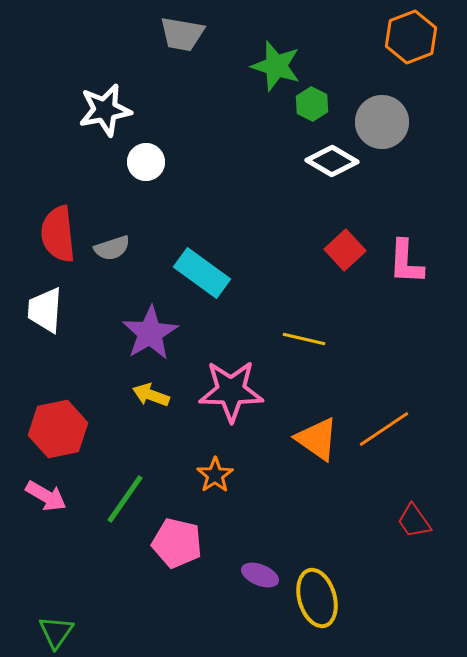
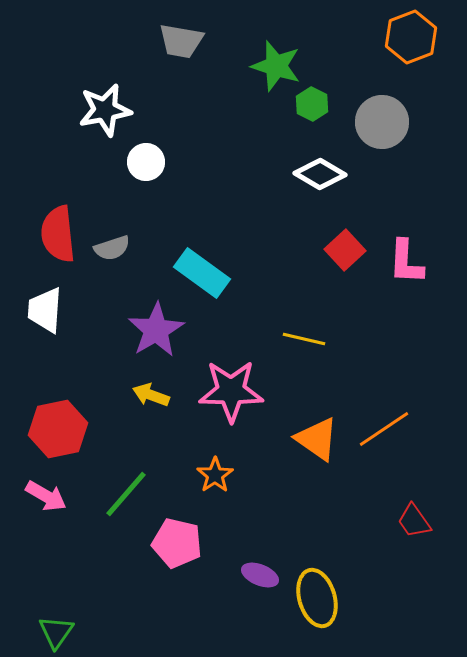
gray trapezoid: moved 1 px left, 7 px down
white diamond: moved 12 px left, 13 px down
purple star: moved 6 px right, 3 px up
green line: moved 1 px right, 5 px up; rotated 6 degrees clockwise
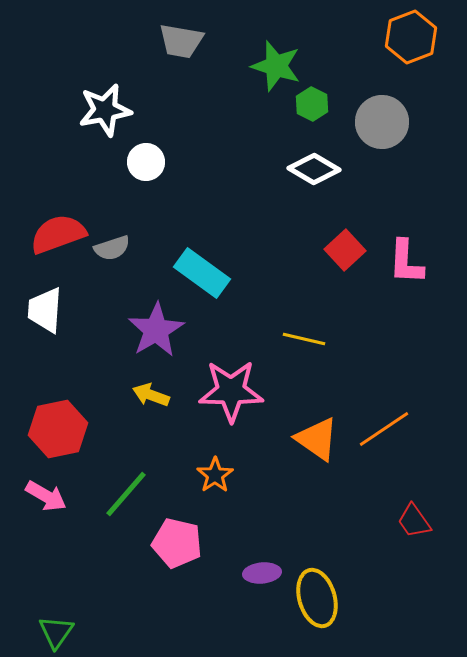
white diamond: moved 6 px left, 5 px up
red semicircle: rotated 76 degrees clockwise
purple ellipse: moved 2 px right, 2 px up; rotated 27 degrees counterclockwise
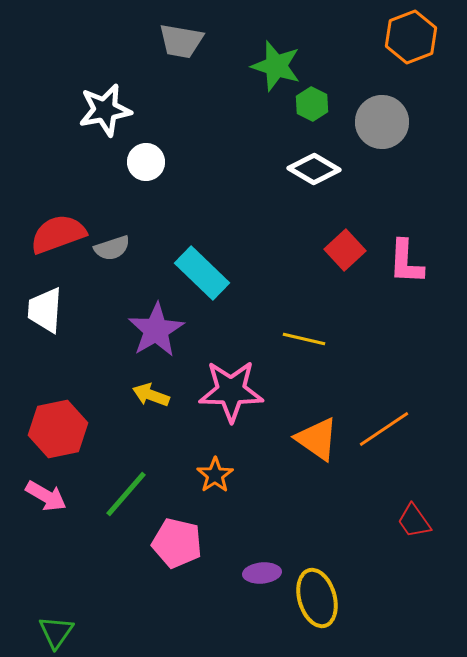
cyan rectangle: rotated 8 degrees clockwise
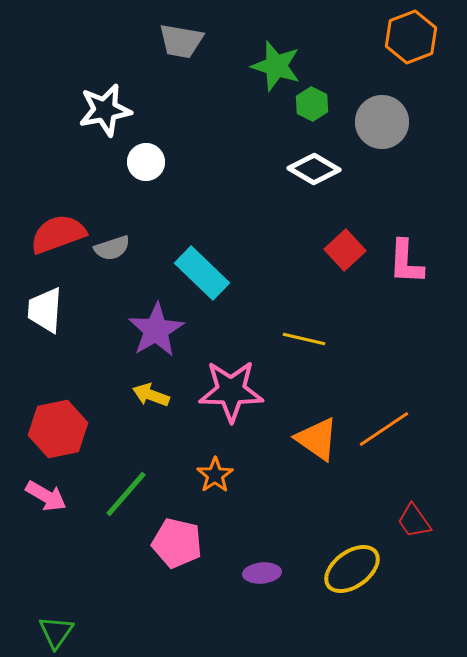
yellow ellipse: moved 35 px right, 29 px up; rotated 70 degrees clockwise
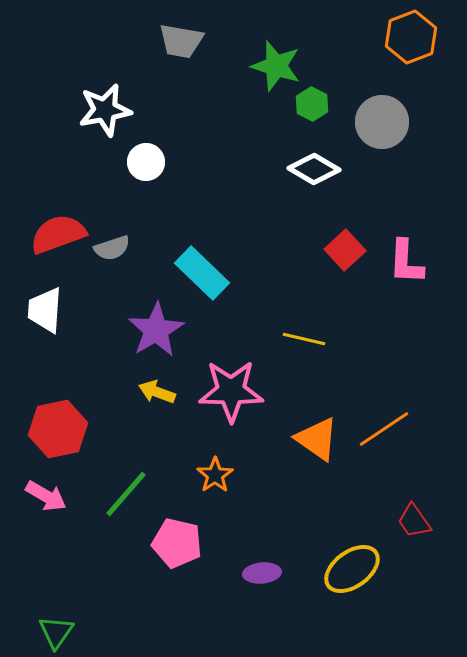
yellow arrow: moved 6 px right, 3 px up
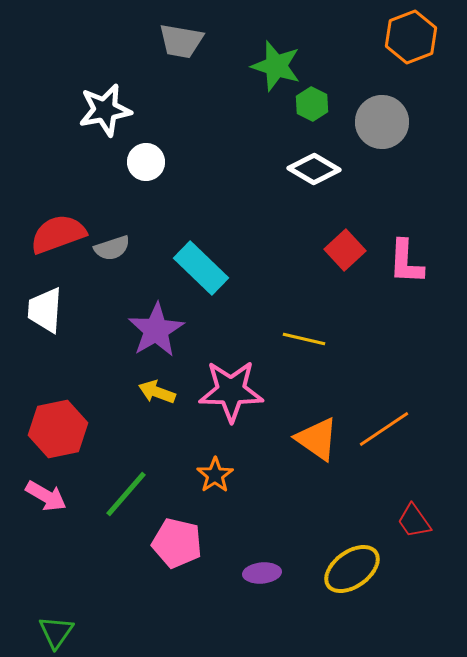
cyan rectangle: moved 1 px left, 5 px up
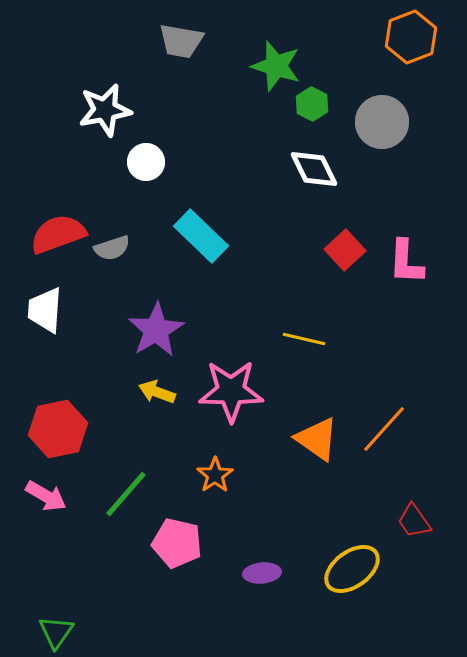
white diamond: rotated 33 degrees clockwise
cyan rectangle: moved 32 px up
orange line: rotated 14 degrees counterclockwise
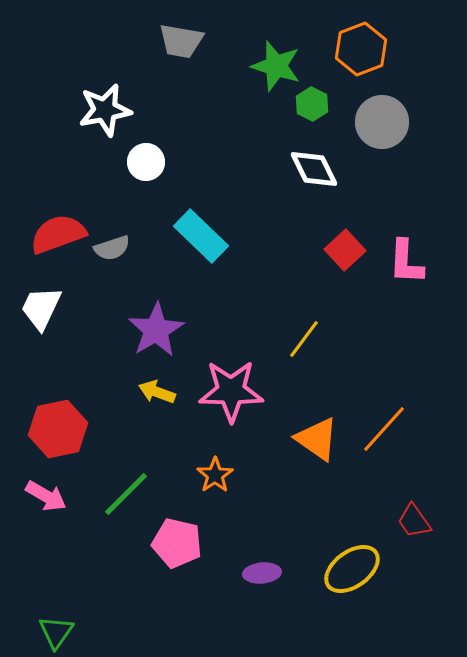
orange hexagon: moved 50 px left, 12 px down
white trapezoid: moved 4 px left, 2 px up; rotated 21 degrees clockwise
yellow line: rotated 66 degrees counterclockwise
green line: rotated 4 degrees clockwise
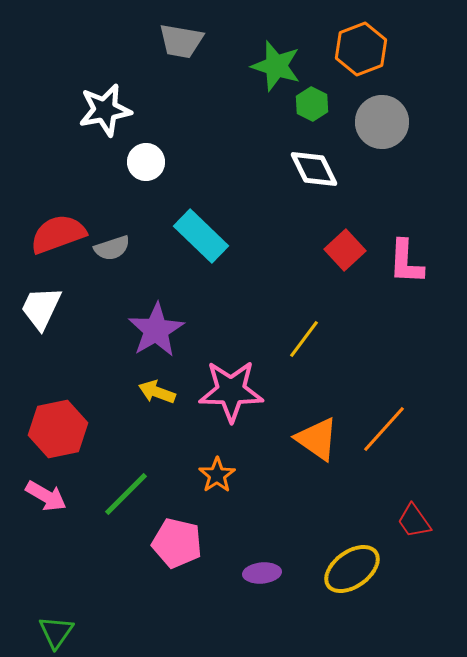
orange star: moved 2 px right
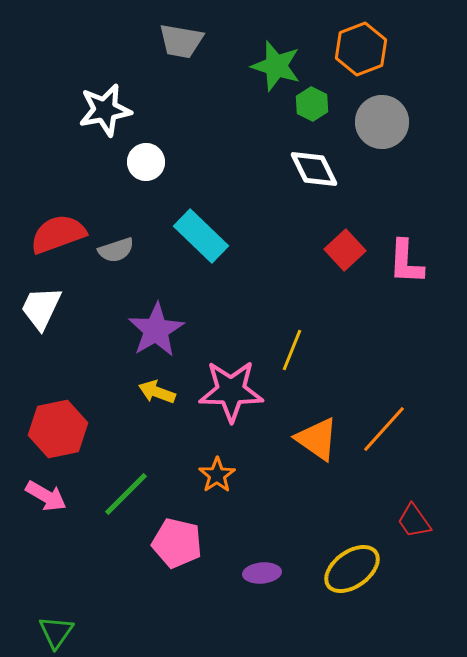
gray semicircle: moved 4 px right, 2 px down
yellow line: moved 12 px left, 11 px down; rotated 15 degrees counterclockwise
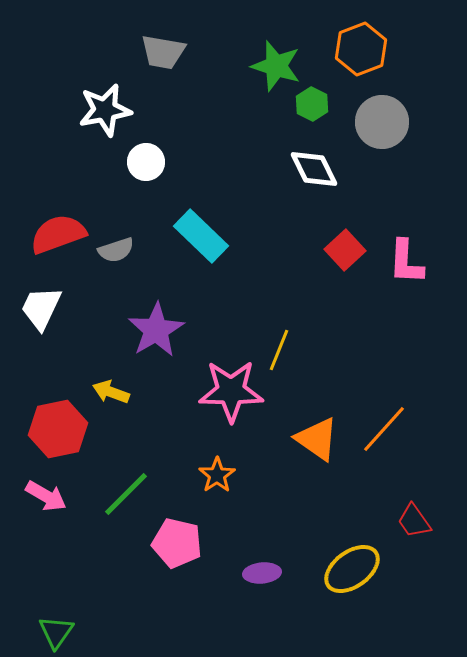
gray trapezoid: moved 18 px left, 11 px down
yellow line: moved 13 px left
yellow arrow: moved 46 px left
